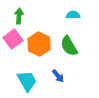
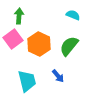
cyan semicircle: rotated 24 degrees clockwise
green semicircle: rotated 70 degrees clockwise
cyan trapezoid: rotated 15 degrees clockwise
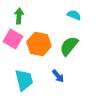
cyan semicircle: moved 1 px right
pink square: rotated 24 degrees counterclockwise
orange hexagon: rotated 15 degrees counterclockwise
cyan trapezoid: moved 3 px left, 1 px up
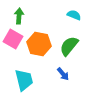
blue arrow: moved 5 px right, 2 px up
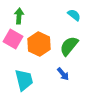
cyan semicircle: rotated 16 degrees clockwise
orange hexagon: rotated 15 degrees clockwise
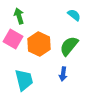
green arrow: rotated 21 degrees counterclockwise
blue arrow: rotated 48 degrees clockwise
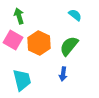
cyan semicircle: moved 1 px right
pink square: moved 1 px down
orange hexagon: moved 1 px up
cyan trapezoid: moved 2 px left
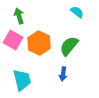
cyan semicircle: moved 2 px right, 3 px up
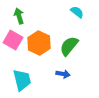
blue arrow: rotated 88 degrees counterclockwise
